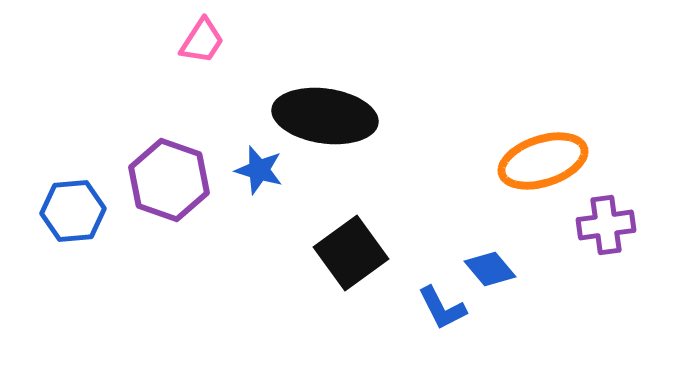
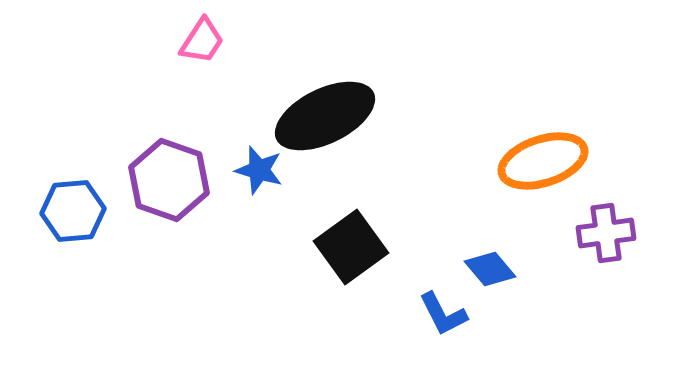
black ellipse: rotated 34 degrees counterclockwise
purple cross: moved 8 px down
black square: moved 6 px up
blue L-shape: moved 1 px right, 6 px down
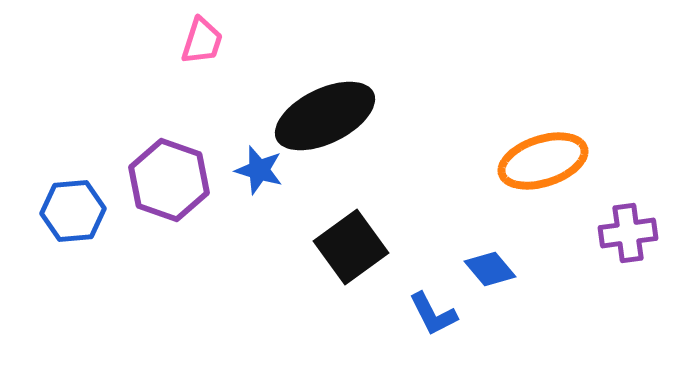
pink trapezoid: rotated 15 degrees counterclockwise
purple cross: moved 22 px right
blue L-shape: moved 10 px left
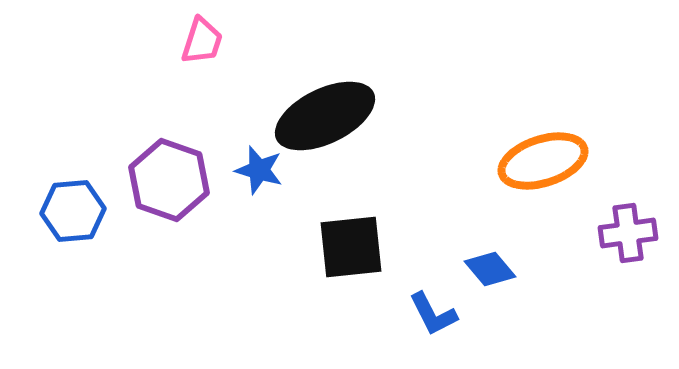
black square: rotated 30 degrees clockwise
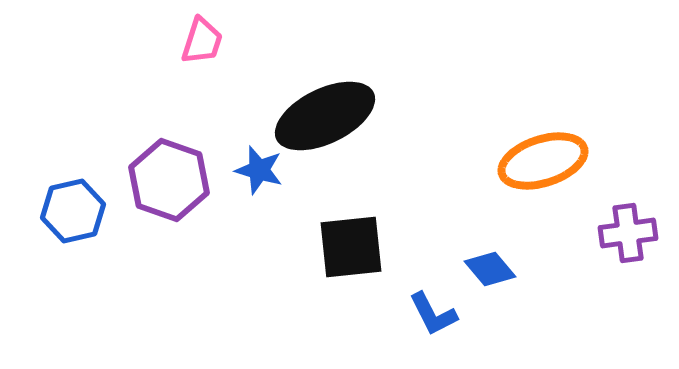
blue hexagon: rotated 8 degrees counterclockwise
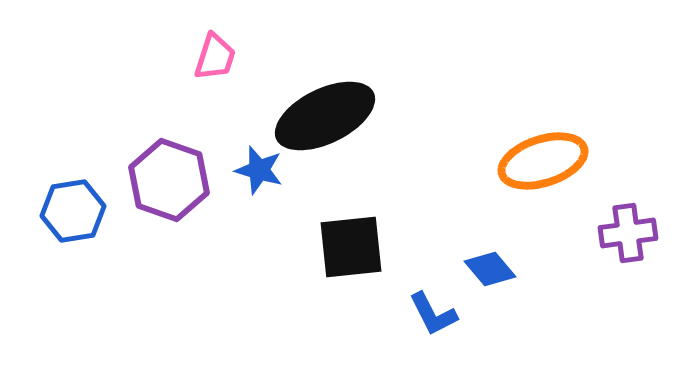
pink trapezoid: moved 13 px right, 16 px down
blue hexagon: rotated 4 degrees clockwise
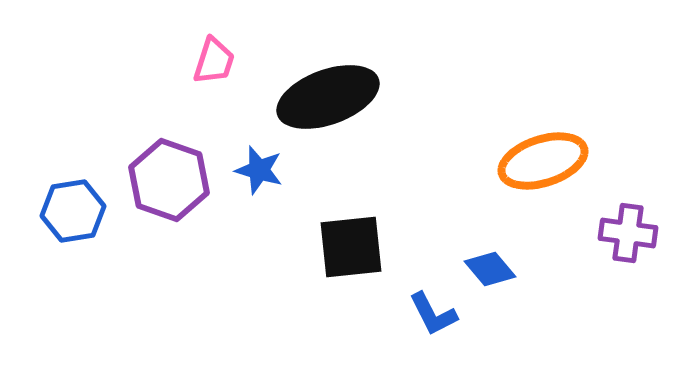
pink trapezoid: moved 1 px left, 4 px down
black ellipse: moved 3 px right, 19 px up; rotated 6 degrees clockwise
purple cross: rotated 16 degrees clockwise
